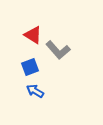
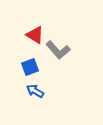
red triangle: moved 2 px right
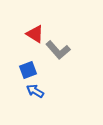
red triangle: moved 1 px up
blue square: moved 2 px left, 3 px down
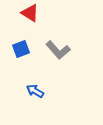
red triangle: moved 5 px left, 21 px up
blue square: moved 7 px left, 21 px up
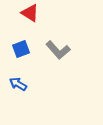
blue arrow: moved 17 px left, 7 px up
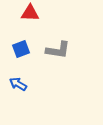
red triangle: rotated 30 degrees counterclockwise
gray L-shape: rotated 40 degrees counterclockwise
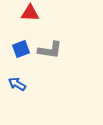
gray L-shape: moved 8 px left
blue arrow: moved 1 px left
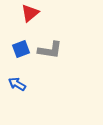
red triangle: rotated 42 degrees counterclockwise
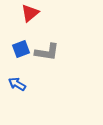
gray L-shape: moved 3 px left, 2 px down
